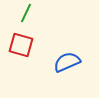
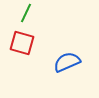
red square: moved 1 px right, 2 px up
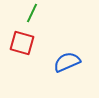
green line: moved 6 px right
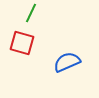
green line: moved 1 px left
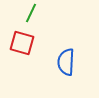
blue semicircle: moved 1 px left; rotated 64 degrees counterclockwise
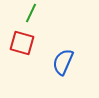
blue semicircle: moved 3 px left; rotated 20 degrees clockwise
